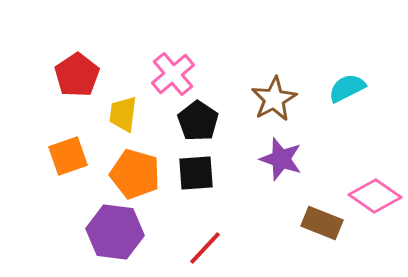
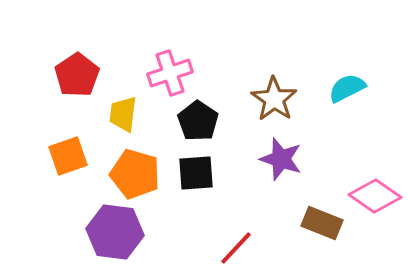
pink cross: moved 3 px left, 1 px up; rotated 21 degrees clockwise
brown star: rotated 9 degrees counterclockwise
red line: moved 31 px right
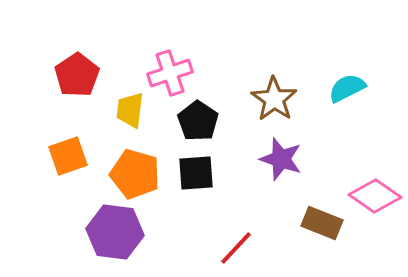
yellow trapezoid: moved 7 px right, 4 px up
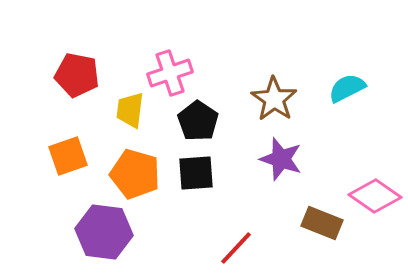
red pentagon: rotated 27 degrees counterclockwise
purple hexagon: moved 11 px left
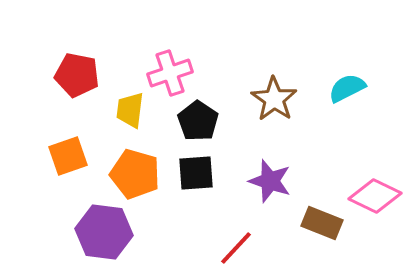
purple star: moved 11 px left, 22 px down
pink diamond: rotated 9 degrees counterclockwise
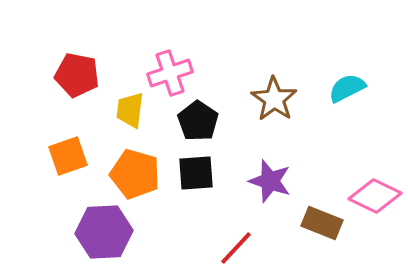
purple hexagon: rotated 10 degrees counterclockwise
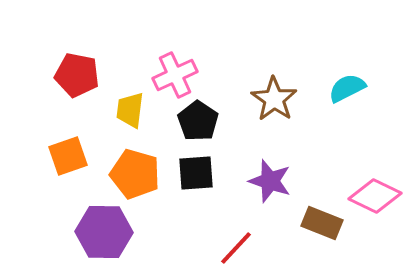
pink cross: moved 5 px right, 2 px down; rotated 6 degrees counterclockwise
purple hexagon: rotated 4 degrees clockwise
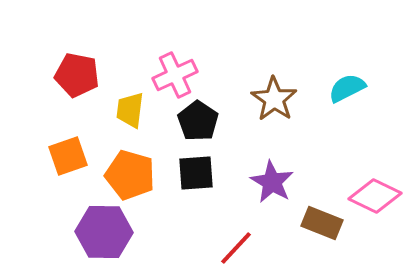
orange pentagon: moved 5 px left, 1 px down
purple star: moved 2 px right, 1 px down; rotated 12 degrees clockwise
